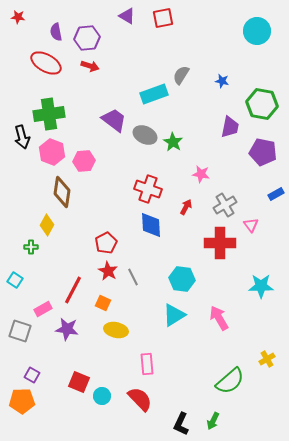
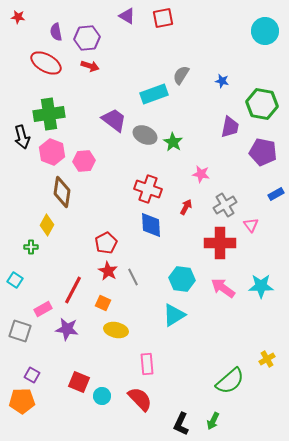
cyan circle at (257, 31): moved 8 px right
pink arrow at (219, 318): moved 4 px right, 30 px up; rotated 25 degrees counterclockwise
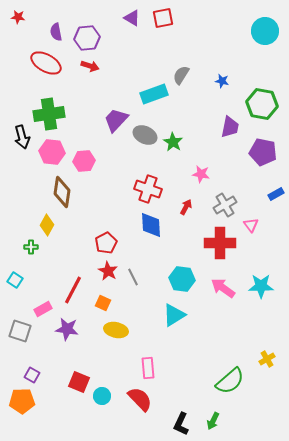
purple triangle at (127, 16): moved 5 px right, 2 px down
purple trapezoid at (114, 120): moved 2 px right; rotated 84 degrees counterclockwise
pink hexagon at (52, 152): rotated 15 degrees counterclockwise
pink rectangle at (147, 364): moved 1 px right, 4 px down
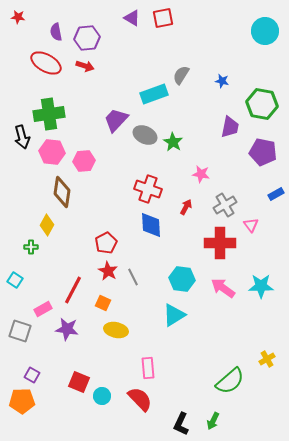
red arrow at (90, 66): moved 5 px left
